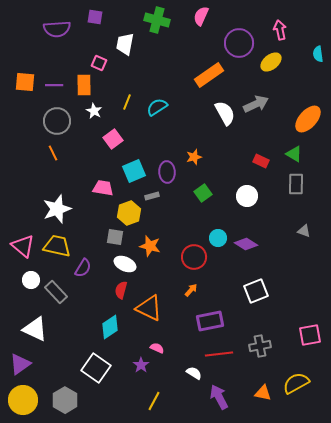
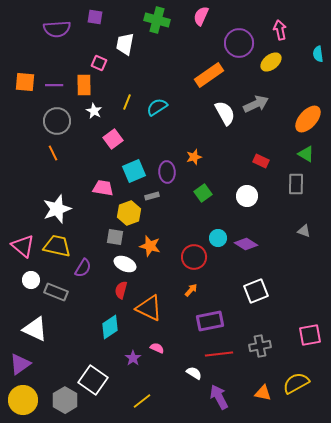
green triangle at (294, 154): moved 12 px right
gray rectangle at (56, 292): rotated 25 degrees counterclockwise
purple star at (141, 365): moved 8 px left, 7 px up
white square at (96, 368): moved 3 px left, 12 px down
yellow line at (154, 401): moved 12 px left; rotated 24 degrees clockwise
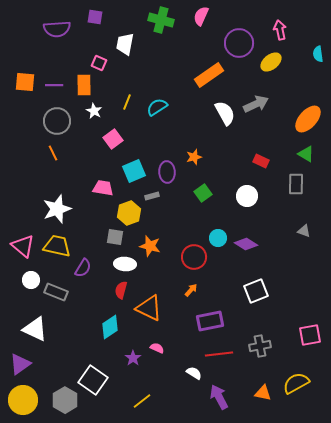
green cross at (157, 20): moved 4 px right
white ellipse at (125, 264): rotated 20 degrees counterclockwise
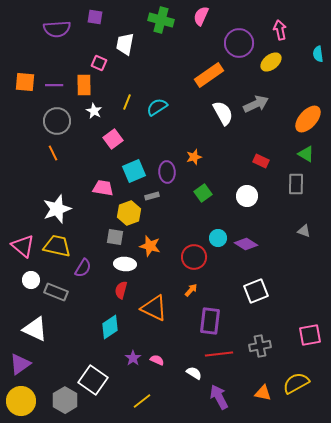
white semicircle at (225, 113): moved 2 px left
orange triangle at (149, 308): moved 5 px right
purple rectangle at (210, 321): rotated 72 degrees counterclockwise
pink semicircle at (157, 348): moved 12 px down
yellow circle at (23, 400): moved 2 px left, 1 px down
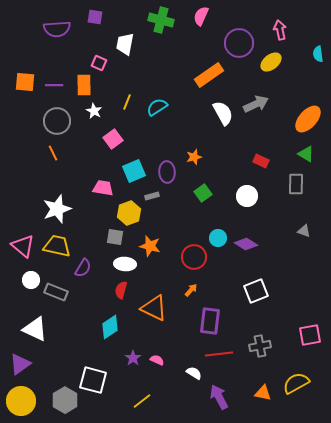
white square at (93, 380): rotated 20 degrees counterclockwise
